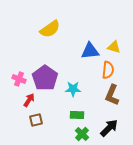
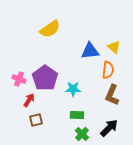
yellow triangle: rotated 24 degrees clockwise
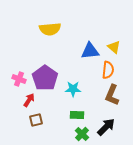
yellow semicircle: rotated 30 degrees clockwise
black arrow: moved 3 px left, 1 px up
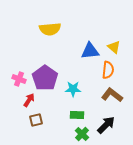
brown L-shape: rotated 105 degrees clockwise
black arrow: moved 2 px up
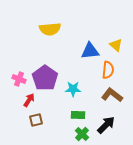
yellow triangle: moved 2 px right, 2 px up
green rectangle: moved 1 px right
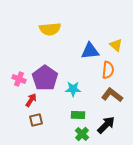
red arrow: moved 2 px right
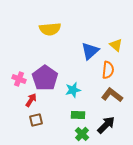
blue triangle: rotated 36 degrees counterclockwise
cyan star: moved 1 px down; rotated 14 degrees counterclockwise
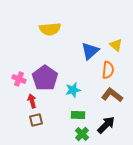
red arrow: moved 1 px right, 1 px down; rotated 48 degrees counterclockwise
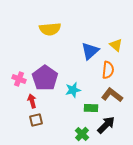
green rectangle: moved 13 px right, 7 px up
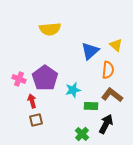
green rectangle: moved 2 px up
black arrow: moved 1 px up; rotated 18 degrees counterclockwise
